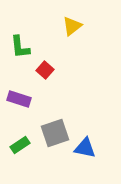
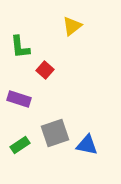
blue triangle: moved 2 px right, 3 px up
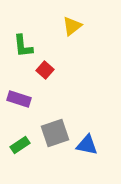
green L-shape: moved 3 px right, 1 px up
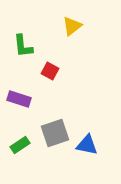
red square: moved 5 px right, 1 px down; rotated 12 degrees counterclockwise
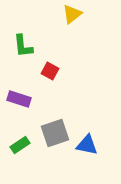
yellow triangle: moved 12 px up
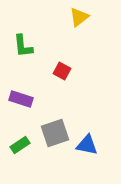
yellow triangle: moved 7 px right, 3 px down
red square: moved 12 px right
purple rectangle: moved 2 px right
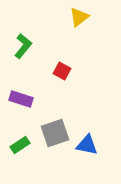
green L-shape: rotated 135 degrees counterclockwise
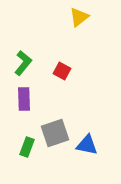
green L-shape: moved 17 px down
purple rectangle: moved 3 px right; rotated 70 degrees clockwise
green rectangle: moved 7 px right, 2 px down; rotated 36 degrees counterclockwise
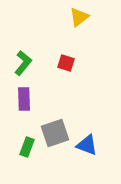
red square: moved 4 px right, 8 px up; rotated 12 degrees counterclockwise
blue triangle: rotated 10 degrees clockwise
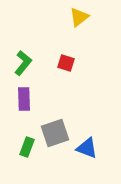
blue triangle: moved 3 px down
